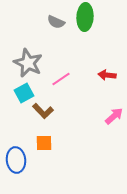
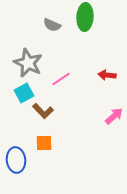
gray semicircle: moved 4 px left, 3 px down
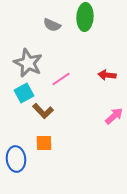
blue ellipse: moved 1 px up
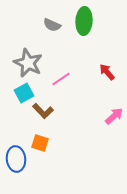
green ellipse: moved 1 px left, 4 px down
red arrow: moved 3 px up; rotated 42 degrees clockwise
orange square: moved 4 px left; rotated 18 degrees clockwise
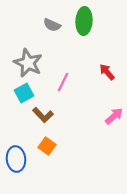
pink line: moved 2 px right, 3 px down; rotated 30 degrees counterclockwise
brown L-shape: moved 4 px down
orange square: moved 7 px right, 3 px down; rotated 18 degrees clockwise
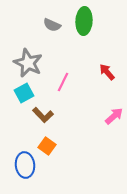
blue ellipse: moved 9 px right, 6 px down
